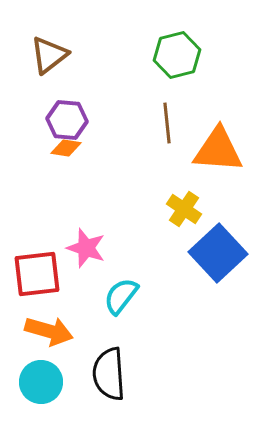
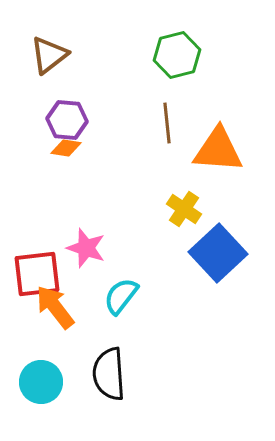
orange arrow: moved 6 px right, 24 px up; rotated 144 degrees counterclockwise
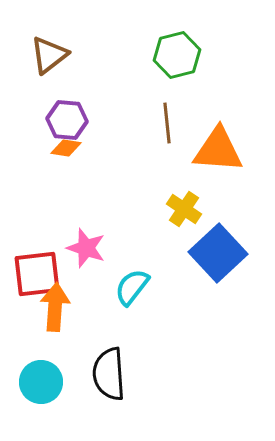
cyan semicircle: moved 11 px right, 9 px up
orange arrow: rotated 42 degrees clockwise
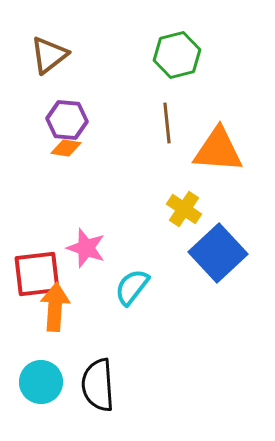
black semicircle: moved 11 px left, 11 px down
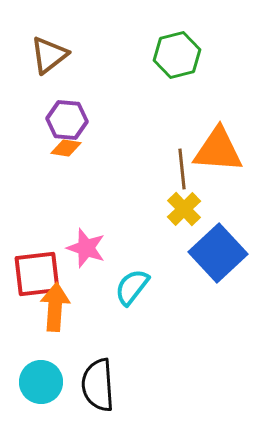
brown line: moved 15 px right, 46 px down
yellow cross: rotated 12 degrees clockwise
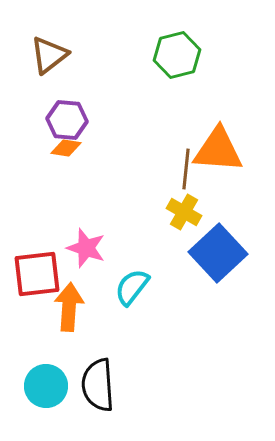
brown line: moved 4 px right; rotated 12 degrees clockwise
yellow cross: moved 3 px down; rotated 16 degrees counterclockwise
orange arrow: moved 14 px right
cyan circle: moved 5 px right, 4 px down
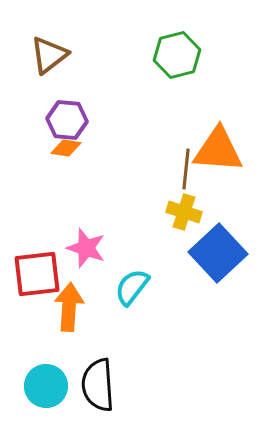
yellow cross: rotated 12 degrees counterclockwise
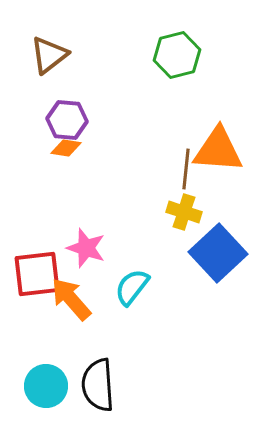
orange arrow: moved 2 px right, 8 px up; rotated 45 degrees counterclockwise
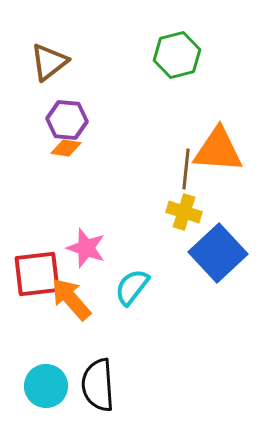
brown triangle: moved 7 px down
